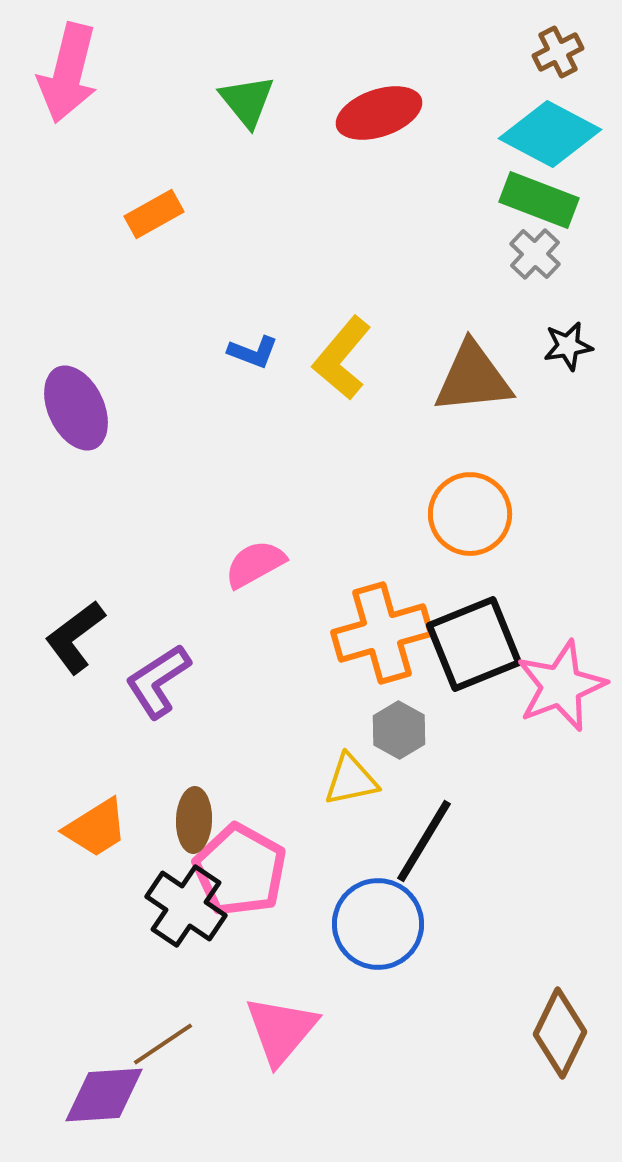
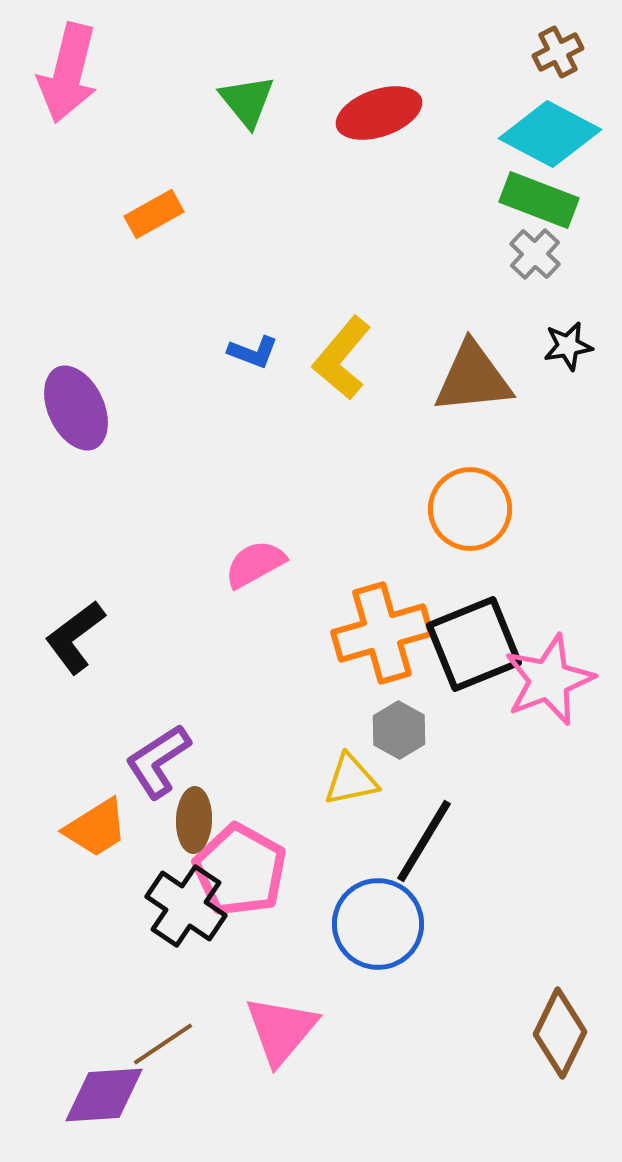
orange circle: moved 5 px up
purple L-shape: moved 80 px down
pink star: moved 12 px left, 6 px up
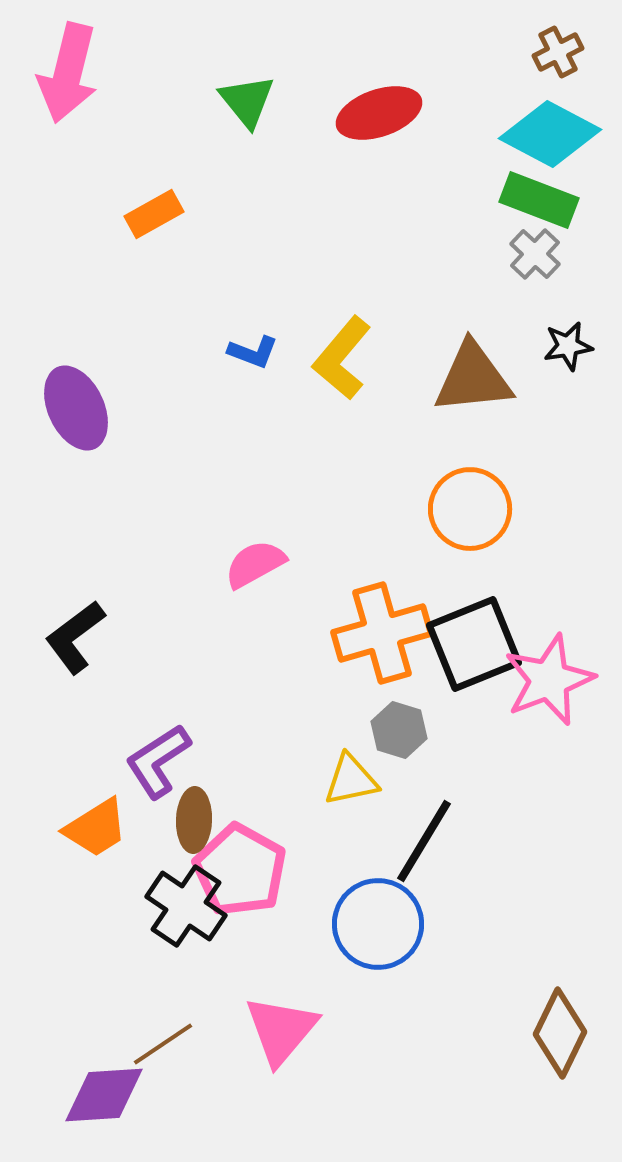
gray hexagon: rotated 12 degrees counterclockwise
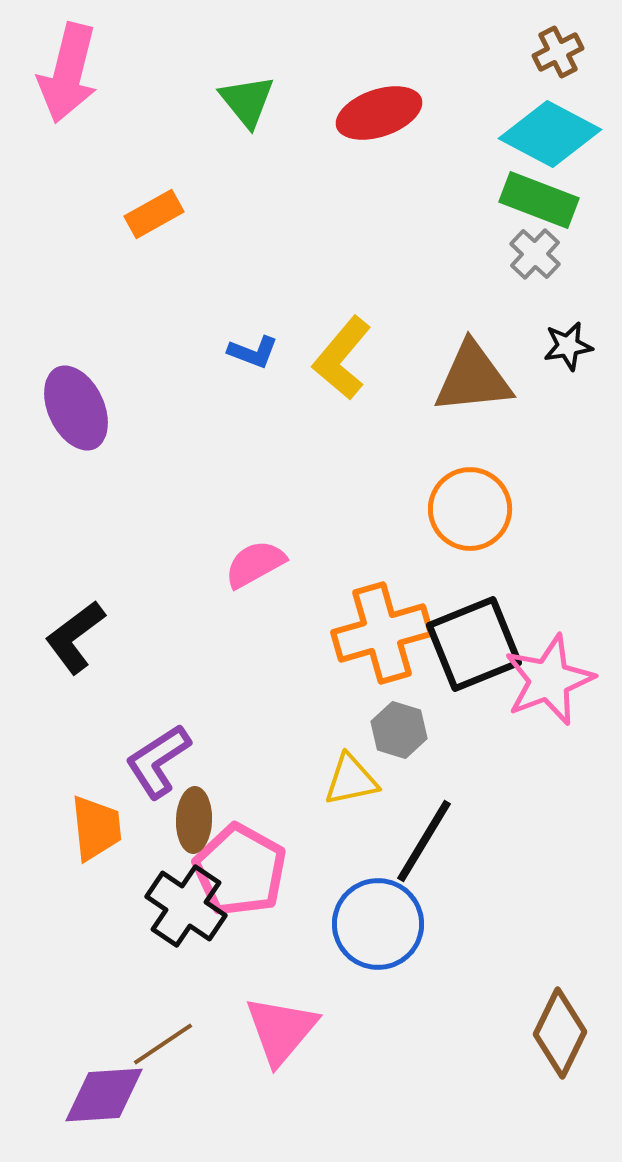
orange trapezoid: rotated 64 degrees counterclockwise
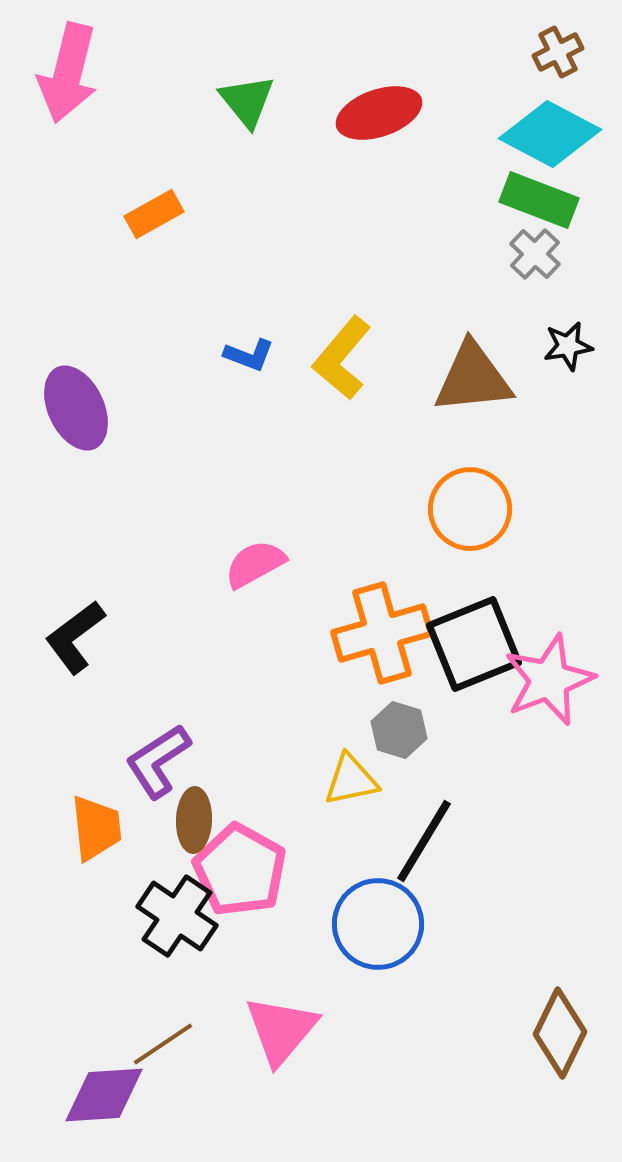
blue L-shape: moved 4 px left, 3 px down
black cross: moved 9 px left, 10 px down
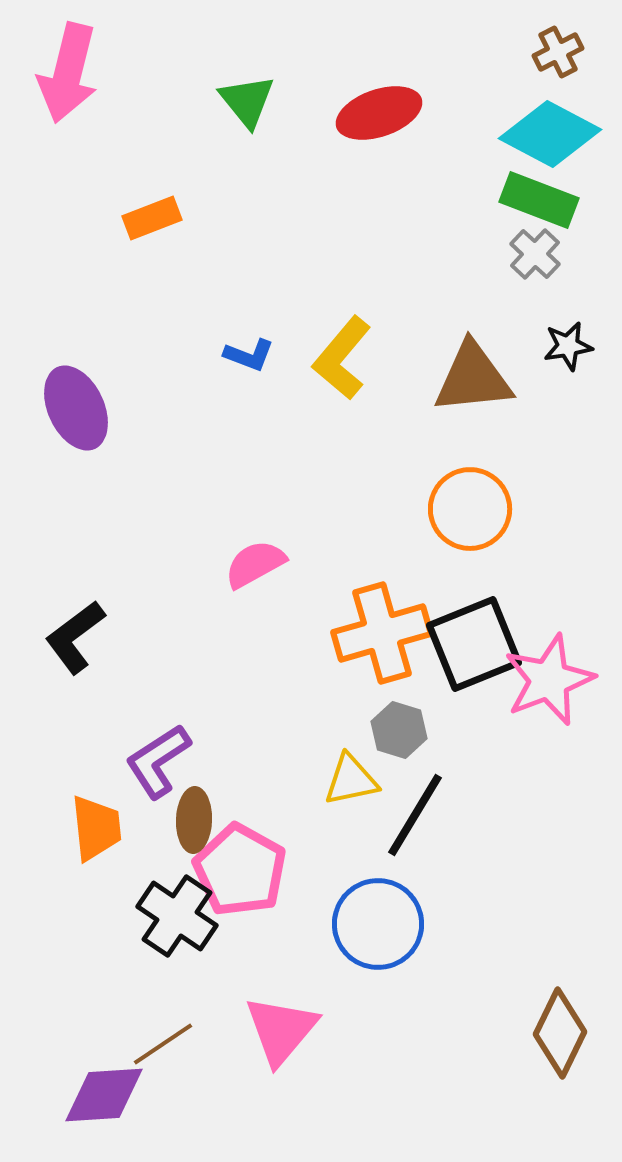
orange rectangle: moved 2 px left, 4 px down; rotated 8 degrees clockwise
black line: moved 9 px left, 26 px up
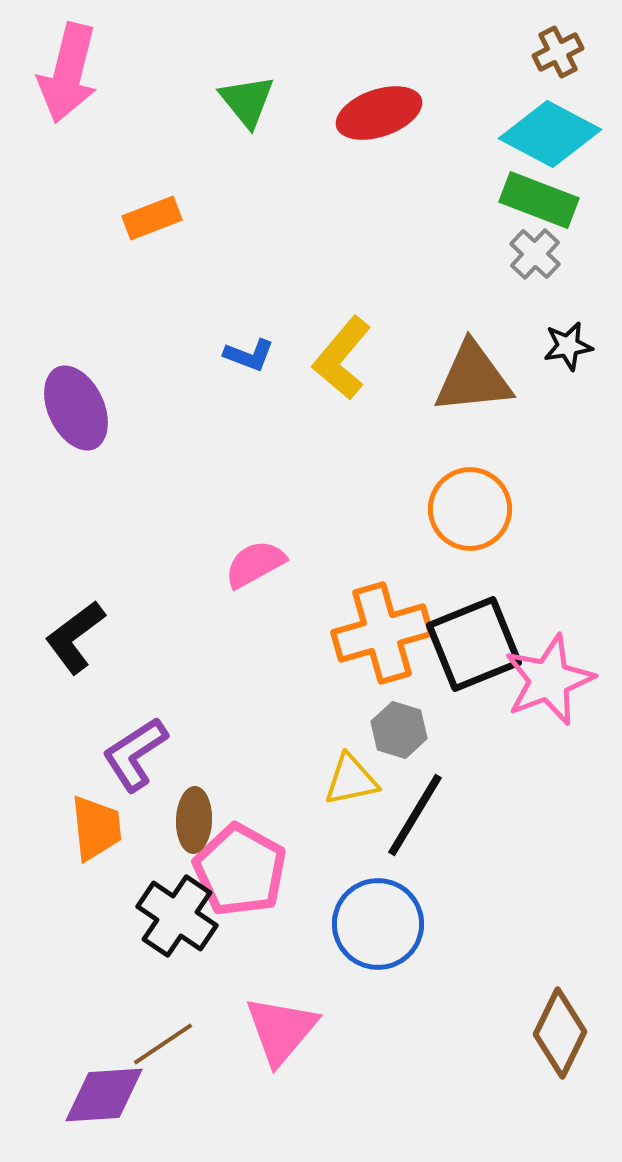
purple L-shape: moved 23 px left, 7 px up
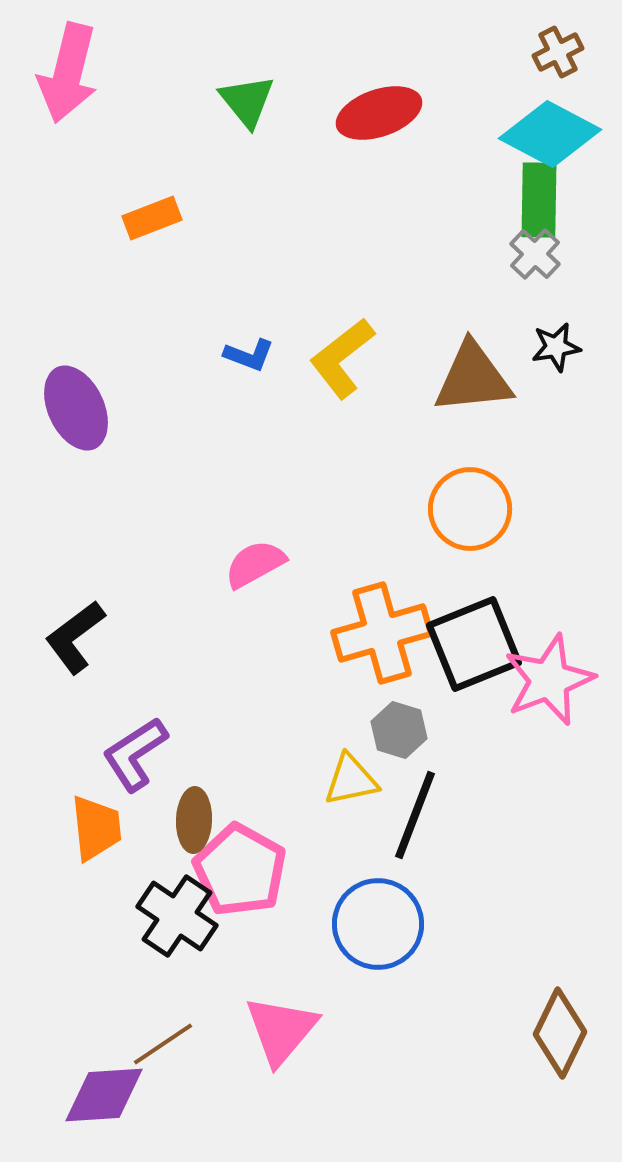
green rectangle: rotated 70 degrees clockwise
black star: moved 12 px left, 1 px down
yellow L-shape: rotated 12 degrees clockwise
black line: rotated 10 degrees counterclockwise
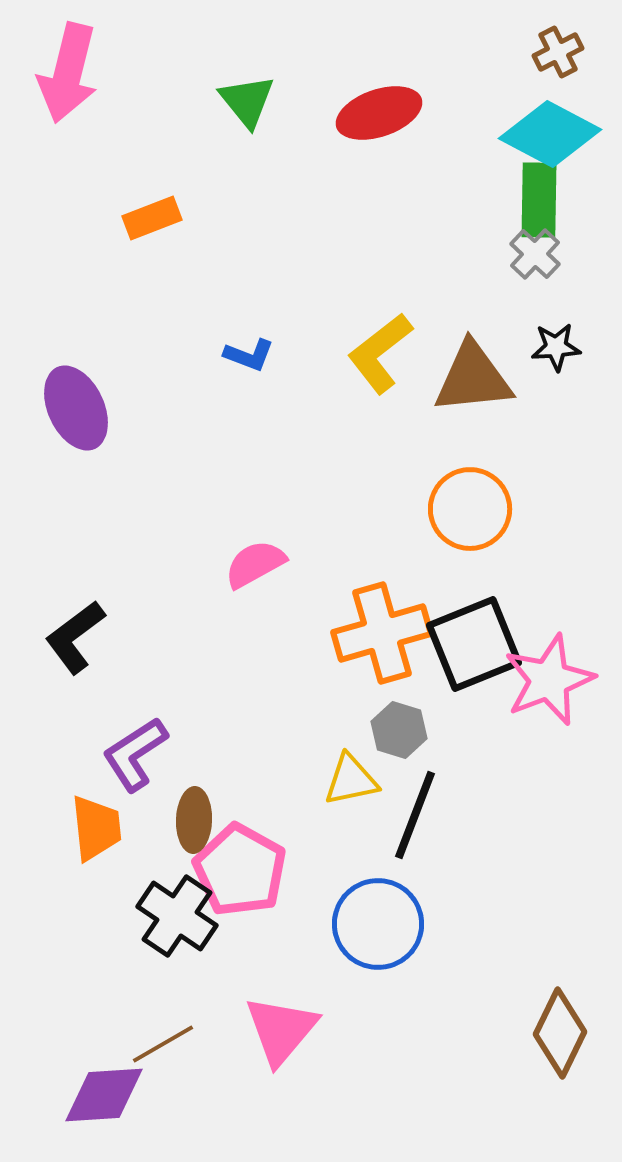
black star: rotated 6 degrees clockwise
yellow L-shape: moved 38 px right, 5 px up
brown line: rotated 4 degrees clockwise
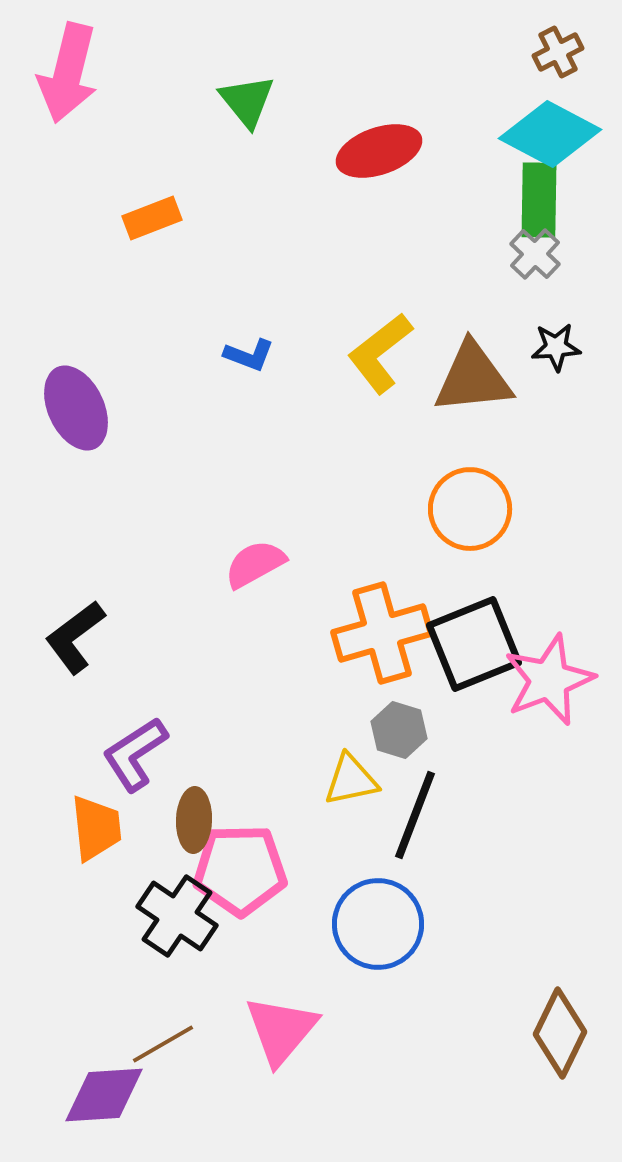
red ellipse: moved 38 px down
pink pentagon: rotated 30 degrees counterclockwise
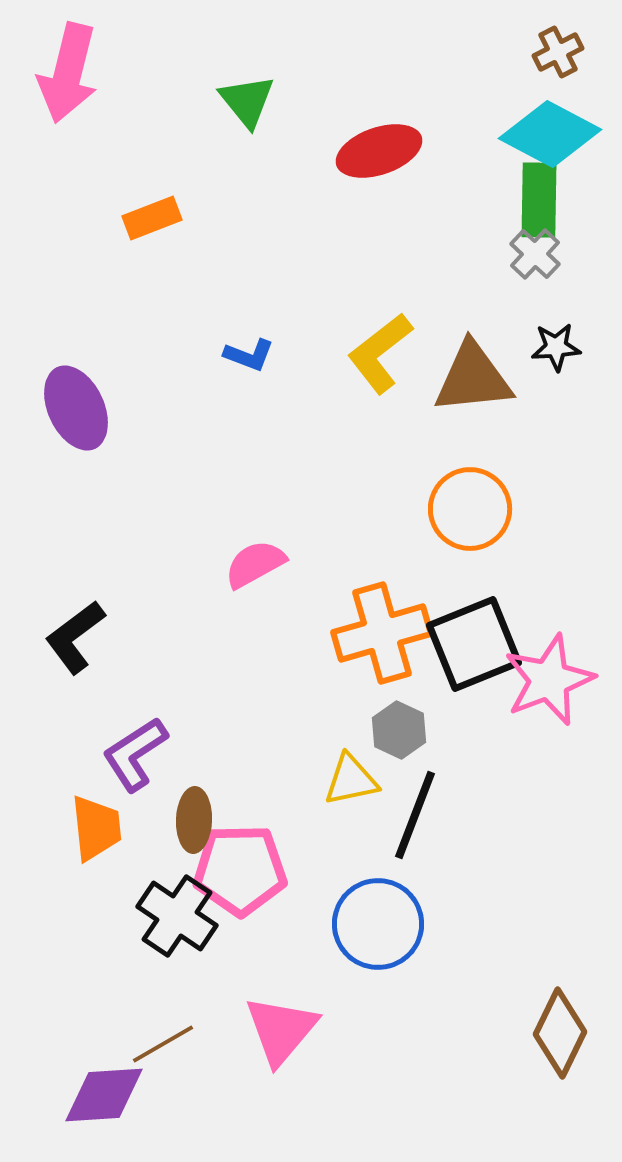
gray hexagon: rotated 8 degrees clockwise
